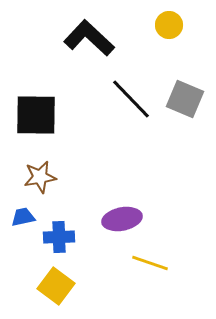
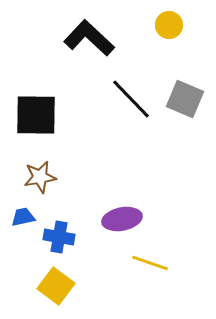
blue cross: rotated 12 degrees clockwise
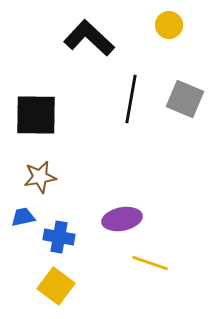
black line: rotated 54 degrees clockwise
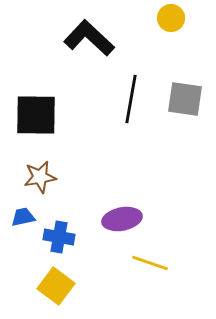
yellow circle: moved 2 px right, 7 px up
gray square: rotated 15 degrees counterclockwise
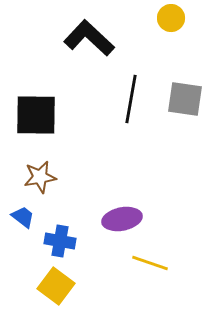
blue trapezoid: rotated 50 degrees clockwise
blue cross: moved 1 px right, 4 px down
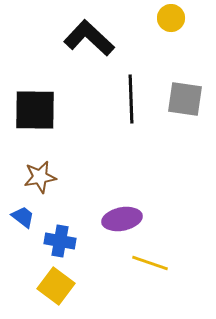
black line: rotated 12 degrees counterclockwise
black square: moved 1 px left, 5 px up
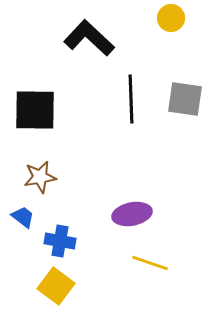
purple ellipse: moved 10 px right, 5 px up
